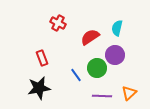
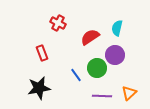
red rectangle: moved 5 px up
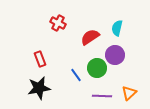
red rectangle: moved 2 px left, 6 px down
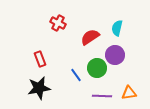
orange triangle: rotated 35 degrees clockwise
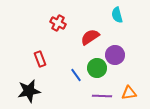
cyan semicircle: moved 13 px up; rotated 28 degrees counterclockwise
black star: moved 10 px left, 3 px down
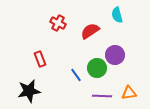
red semicircle: moved 6 px up
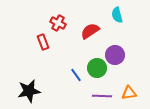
red rectangle: moved 3 px right, 17 px up
